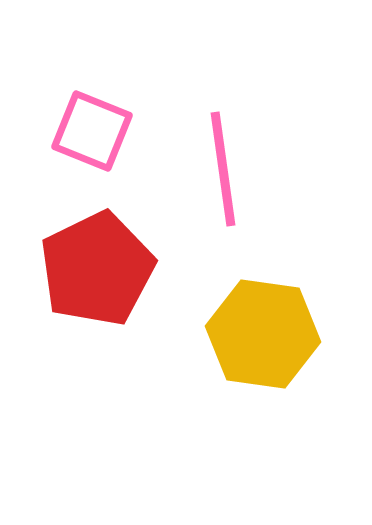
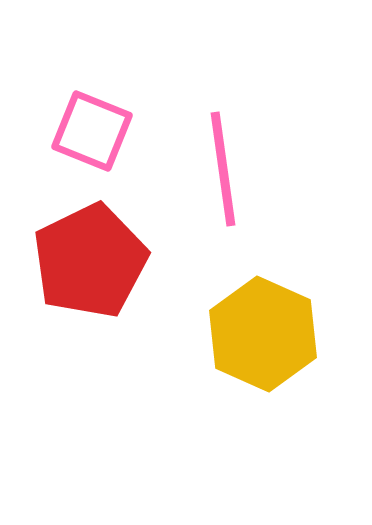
red pentagon: moved 7 px left, 8 px up
yellow hexagon: rotated 16 degrees clockwise
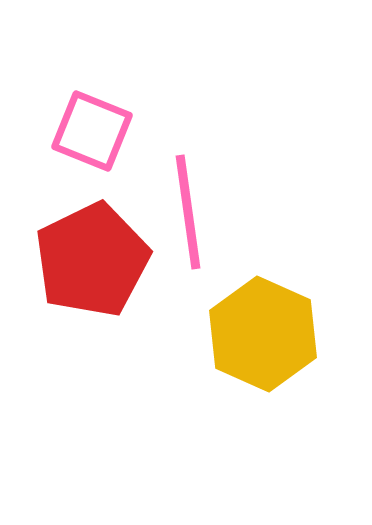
pink line: moved 35 px left, 43 px down
red pentagon: moved 2 px right, 1 px up
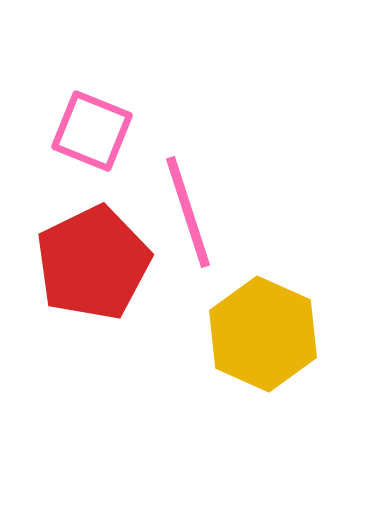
pink line: rotated 10 degrees counterclockwise
red pentagon: moved 1 px right, 3 px down
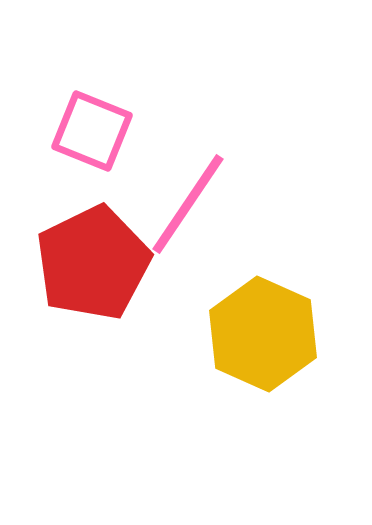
pink line: moved 8 px up; rotated 52 degrees clockwise
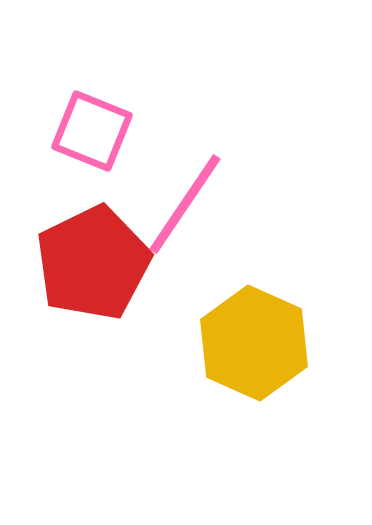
pink line: moved 3 px left
yellow hexagon: moved 9 px left, 9 px down
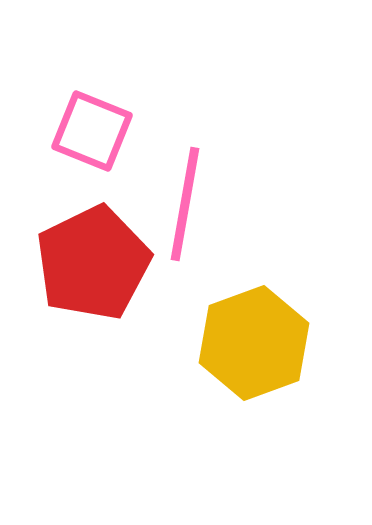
pink line: rotated 24 degrees counterclockwise
yellow hexagon: rotated 16 degrees clockwise
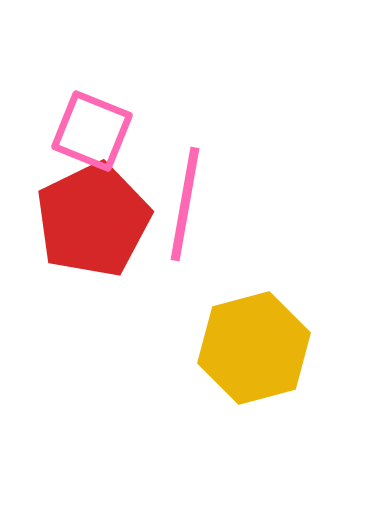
red pentagon: moved 43 px up
yellow hexagon: moved 5 px down; rotated 5 degrees clockwise
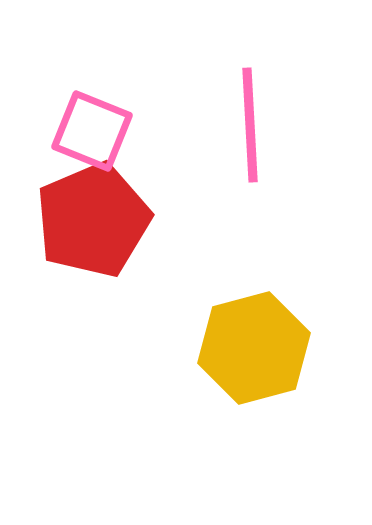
pink line: moved 65 px right, 79 px up; rotated 13 degrees counterclockwise
red pentagon: rotated 3 degrees clockwise
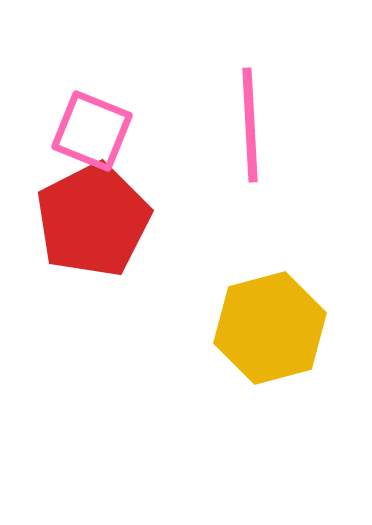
red pentagon: rotated 4 degrees counterclockwise
yellow hexagon: moved 16 px right, 20 px up
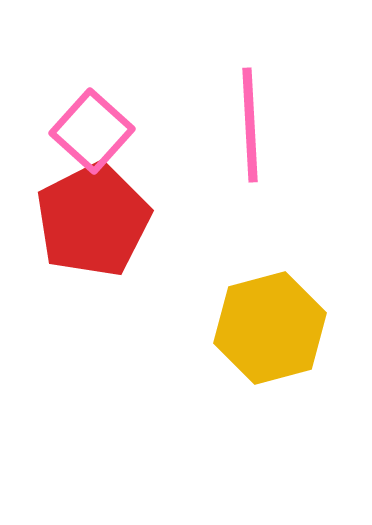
pink square: rotated 20 degrees clockwise
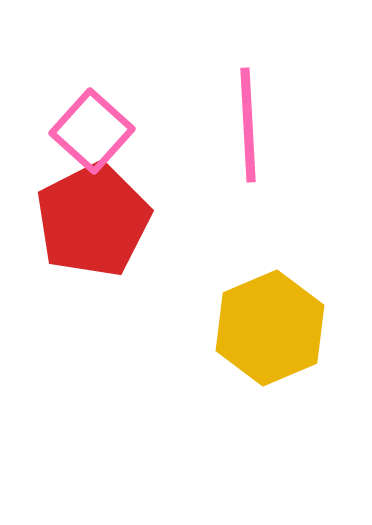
pink line: moved 2 px left
yellow hexagon: rotated 8 degrees counterclockwise
